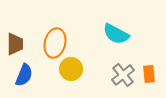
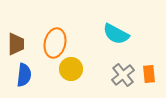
brown trapezoid: moved 1 px right
blue semicircle: rotated 15 degrees counterclockwise
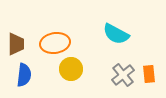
orange ellipse: rotated 68 degrees clockwise
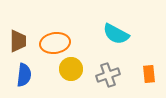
brown trapezoid: moved 2 px right, 3 px up
gray cross: moved 15 px left; rotated 20 degrees clockwise
